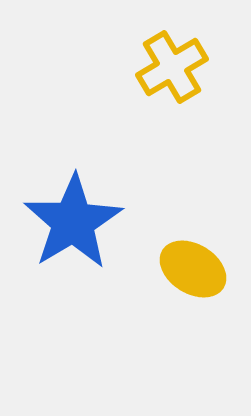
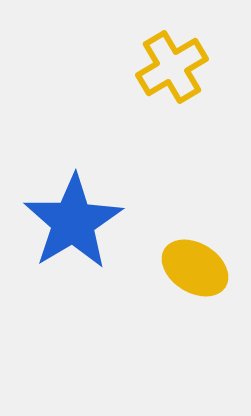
yellow ellipse: moved 2 px right, 1 px up
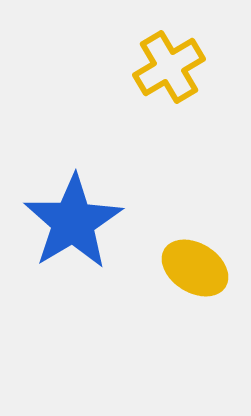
yellow cross: moved 3 px left
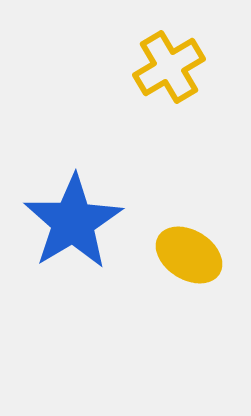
yellow ellipse: moved 6 px left, 13 px up
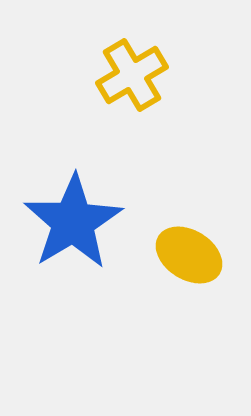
yellow cross: moved 37 px left, 8 px down
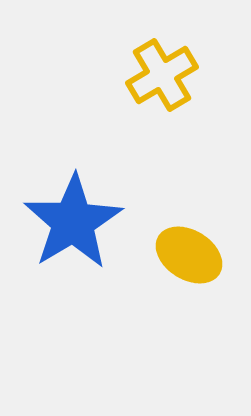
yellow cross: moved 30 px right
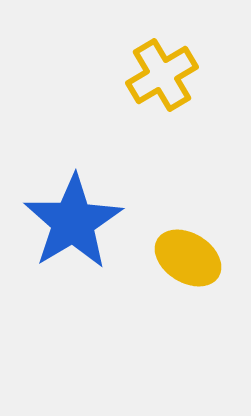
yellow ellipse: moved 1 px left, 3 px down
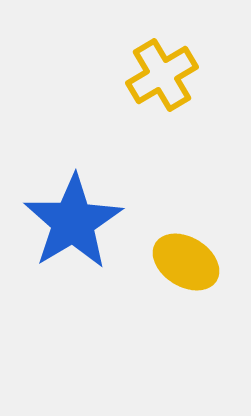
yellow ellipse: moved 2 px left, 4 px down
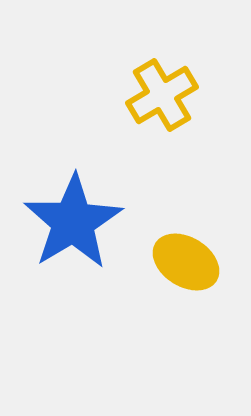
yellow cross: moved 20 px down
